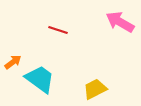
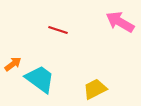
orange arrow: moved 2 px down
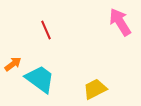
pink arrow: rotated 28 degrees clockwise
red line: moved 12 px left; rotated 48 degrees clockwise
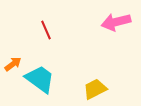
pink arrow: moved 4 px left; rotated 72 degrees counterclockwise
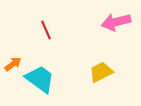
yellow trapezoid: moved 6 px right, 17 px up
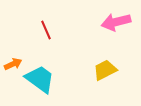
orange arrow: rotated 12 degrees clockwise
yellow trapezoid: moved 4 px right, 2 px up
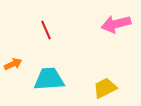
pink arrow: moved 2 px down
yellow trapezoid: moved 18 px down
cyan trapezoid: moved 9 px right; rotated 40 degrees counterclockwise
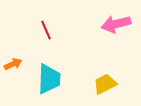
cyan trapezoid: rotated 96 degrees clockwise
yellow trapezoid: moved 4 px up
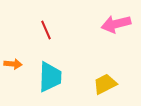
orange arrow: rotated 30 degrees clockwise
cyan trapezoid: moved 1 px right, 2 px up
